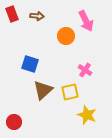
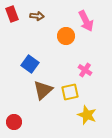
blue square: rotated 18 degrees clockwise
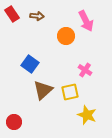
red rectangle: rotated 14 degrees counterclockwise
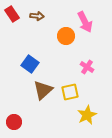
pink arrow: moved 1 px left, 1 px down
pink cross: moved 2 px right, 3 px up
yellow star: rotated 24 degrees clockwise
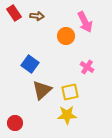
red rectangle: moved 2 px right, 1 px up
brown triangle: moved 1 px left
yellow star: moved 20 px left; rotated 24 degrees clockwise
red circle: moved 1 px right, 1 px down
